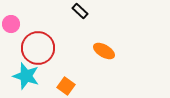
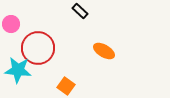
cyan star: moved 8 px left, 6 px up; rotated 12 degrees counterclockwise
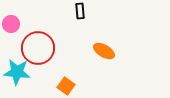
black rectangle: rotated 42 degrees clockwise
cyan star: moved 1 px left, 2 px down
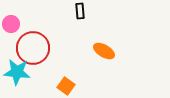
red circle: moved 5 px left
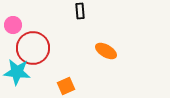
pink circle: moved 2 px right, 1 px down
orange ellipse: moved 2 px right
orange square: rotated 30 degrees clockwise
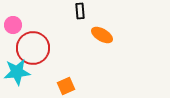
orange ellipse: moved 4 px left, 16 px up
cyan star: rotated 12 degrees counterclockwise
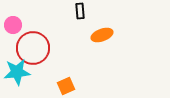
orange ellipse: rotated 50 degrees counterclockwise
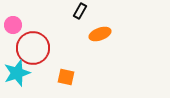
black rectangle: rotated 35 degrees clockwise
orange ellipse: moved 2 px left, 1 px up
cyan star: moved 1 px down; rotated 12 degrees counterclockwise
orange square: moved 9 px up; rotated 36 degrees clockwise
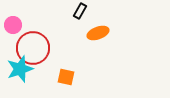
orange ellipse: moved 2 px left, 1 px up
cyan star: moved 3 px right, 4 px up
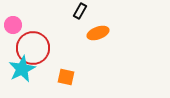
cyan star: moved 2 px right; rotated 8 degrees counterclockwise
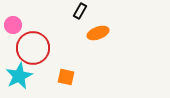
cyan star: moved 3 px left, 7 px down
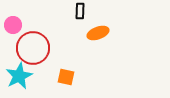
black rectangle: rotated 28 degrees counterclockwise
